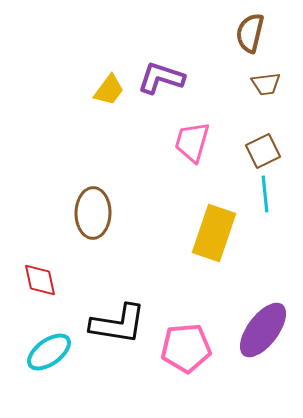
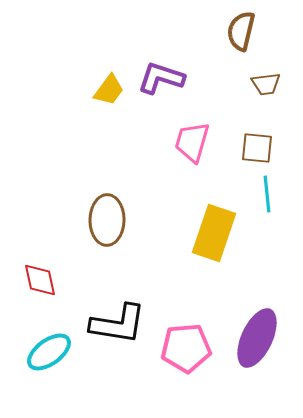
brown semicircle: moved 9 px left, 2 px up
brown square: moved 6 px left, 3 px up; rotated 32 degrees clockwise
cyan line: moved 2 px right
brown ellipse: moved 14 px right, 7 px down
purple ellipse: moved 6 px left, 8 px down; rotated 12 degrees counterclockwise
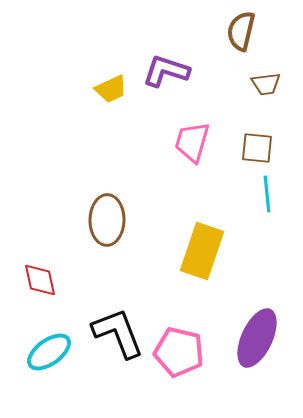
purple L-shape: moved 5 px right, 7 px up
yellow trapezoid: moved 2 px right, 1 px up; rotated 28 degrees clockwise
yellow rectangle: moved 12 px left, 18 px down
black L-shape: moved 9 px down; rotated 120 degrees counterclockwise
pink pentagon: moved 7 px left, 4 px down; rotated 18 degrees clockwise
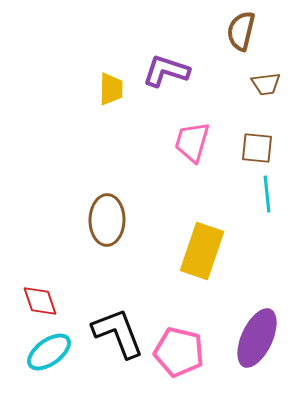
yellow trapezoid: rotated 64 degrees counterclockwise
red diamond: moved 21 px down; rotated 6 degrees counterclockwise
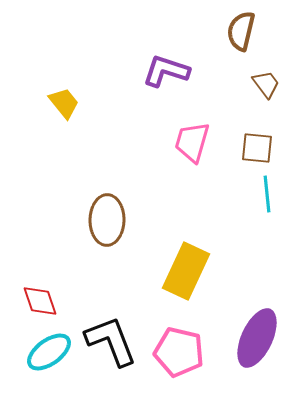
brown trapezoid: rotated 120 degrees counterclockwise
yellow trapezoid: moved 47 px left, 14 px down; rotated 40 degrees counterclockwise
yellow rectangle: moved 16 px left, 20 px down; rotated 6 degrees clockwise
black L-shape: moved 7 px left, 8 px down
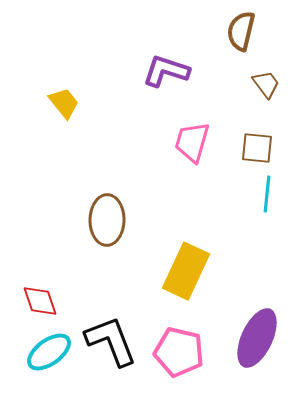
cyan line: rotated 12 degrees clockwise
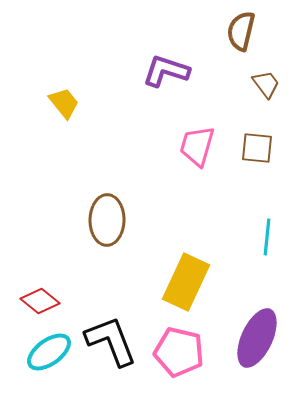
pink trapezoid: moved 5 px right, 4 px down
cyan line: moved 43 px down
yellow rectangle: moved 11 px down
red diamond: rotated 33 degrees counterclockwise
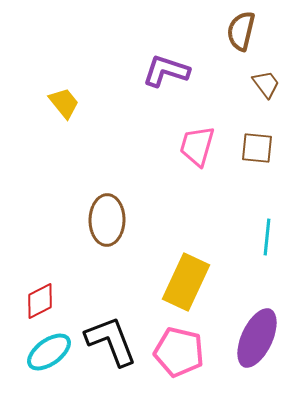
red diamond: rotated 66 degrees counterclockwise
